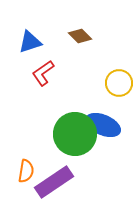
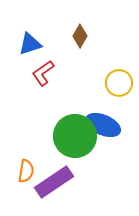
brown diamond: rotated 75 degrees clockwise
blue triangle: moved 2 px down
green circle: moved 2 px down
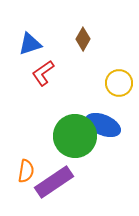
brown diamond: moved 3 px right, 3 px down
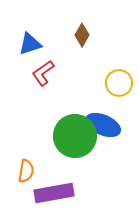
brown diamond: moved 1 px left, 4 px up
purple rectangle: moved 11 px down; rotated 24 degrees clockwise
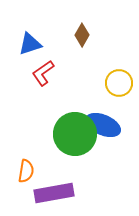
green circle: moved 2 px up
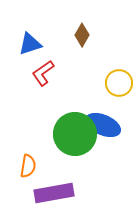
orange semicircle: moved 2 px right, 5 px up
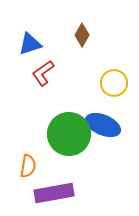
yellow circle: moved 5 px left
green circle: moved 6 px left
